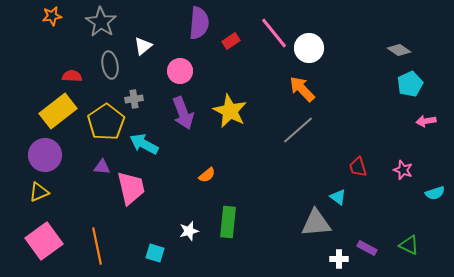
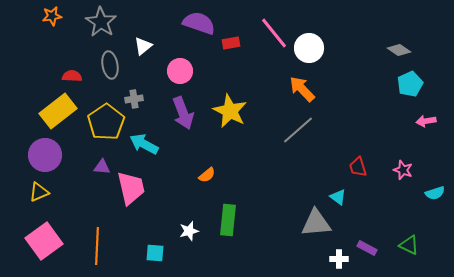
purple semicircle: rotated 76 degrees counterclockwise
red rectangle: moved 2 px down; rotated 24 degrees clockwise
green rectangle: moved 2 px up
orange line: rotated 15 degrees clockwise
cyan square: rotated 12 degrees counterclockwise
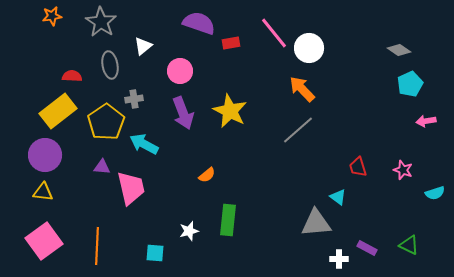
yellow triangle: moved 4 px right; rotated 30 degrees clockwise
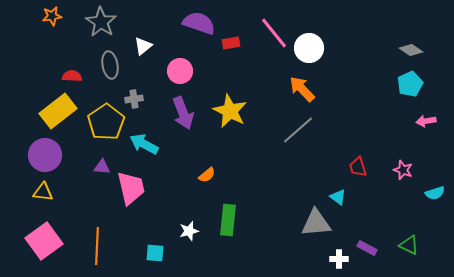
gray diamond: moved 12 px right
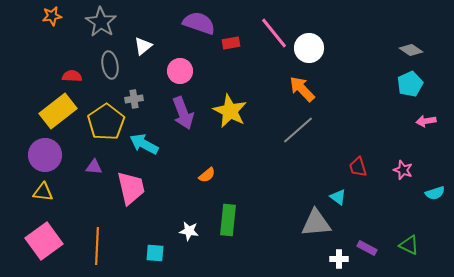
purple triangle: moved 8 px left
white star: rotated 24 degrees clockwise
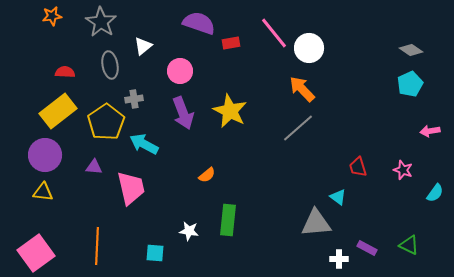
red semicircle: moved 7 px left, 4 px up
pink arrow: moved 4 px right, 10 px down
gray line: moved 2 px up
cyan semicircle: rotated 36 degrees counterclockwise
pink square: moved 8 px left, 12 px down
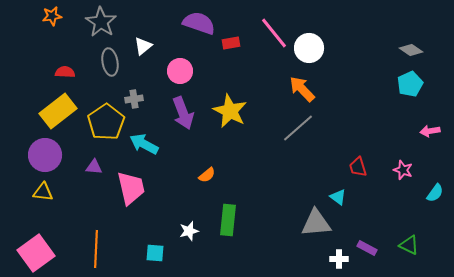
gray ellipse: moved 3 px up
white star: rotated 24 degrees counterclockwise
orange line: moved 1 px left, 3 px down
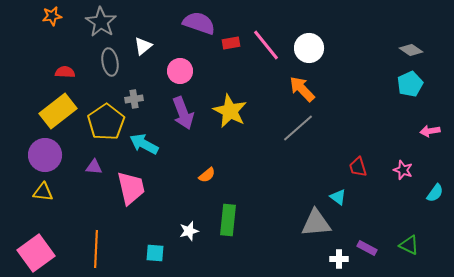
pink line: moved 8 px left, 12 px down
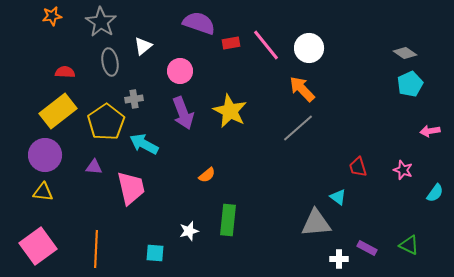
gray diamond: moved 6 px left, 3 px down
pink square: moved 2 px right, 7 px up
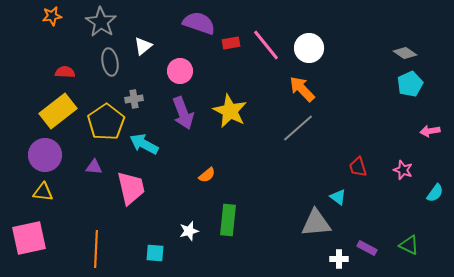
pink square: moved 9 px left, 8 px up; rotated 24 degrees clockwise
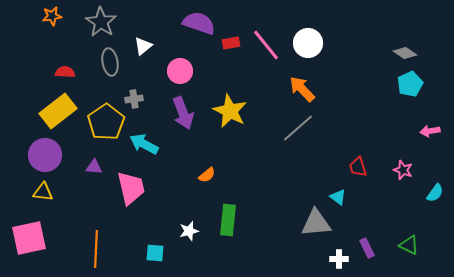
white circle: moved 1 px left, 5 px up
purple rectangle: rotated 36 degrees clockwise
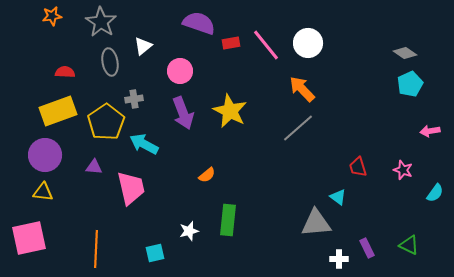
yellow rectangle: rotated 18 degrees clockwise
cyan square: rotated 18 degrees counterclockwise
